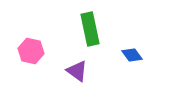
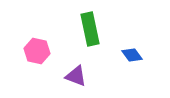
pink hexagon: moved 6 px right
purple triangle: moved 1 px left, 5 px down; rotated 15 degrees counterclockwise
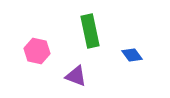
green rectangle: moved 2 px down
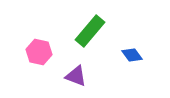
green rectangle: rotated 52 degrees clockwise
pink hexagon: moved 2 px right, 1 px down
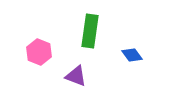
green rectangle: rotated 32 degrees counterclockwise
pink hexagon: rotated 10 degrees clockwise
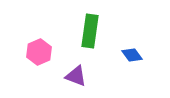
pink hexagon: rotated 15 degrees clockwise
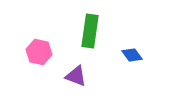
pink hexagon: rotated 25 degrees counterclockwise
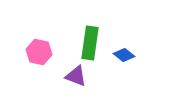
green rectangle: moved 12 px down
blue diamond: moved 8 px left; rotated 15 degrees counterclockwise
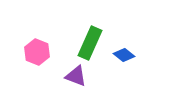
green rectangle: rotated 16 degrees clockwise
pink hexagon: moved 2 px left; rotated 10 degrees clockwise
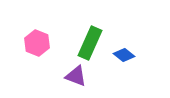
pink hexagon: moved 9 px up
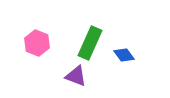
blue diamond: rotated 15 degrees clockwise
